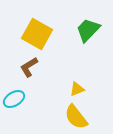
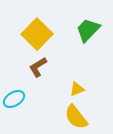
yellow square: rotated 16 degrees clockwise
brown L-shape: moved 9 px right
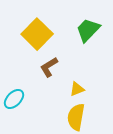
brown L-shape: moved 11 px right
cyan ellipse: rotated 15 degrees counterclockwise
yellow semicircle: rotated 48 degrees clockwise
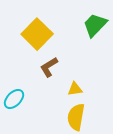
green trapezoid: moved 7 px right, 5 px up
yellow triangle: moved 2 px left; rotated 14 degrees clockwise
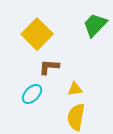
brown L-shape: rotated 35 degrees clockwise
cyan ellipse: moved 18 px right, 5 px up
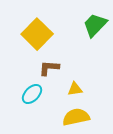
brown L-shape: moved 1 px down
yellow semicircle: rotated 68 degrees clockwise
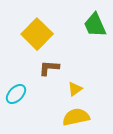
green trapezoid: rotated 68 degrees counterclockwise
yellow triangle: rotated 28 degrees counterclockwise
cyan ellipse: moved 16 px left
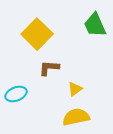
cyan ellipse: rotated 25 degrees clockwise
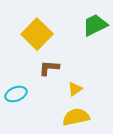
green trapezoid: rotated 88 degrees clockwise
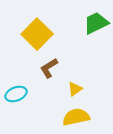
green trapezoid: moved 1 px right, 2 px up
brown L-shape: rotated 35 degrees counterclockwise
